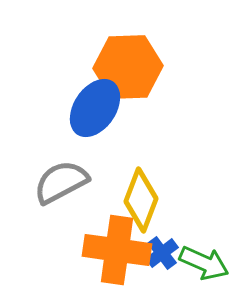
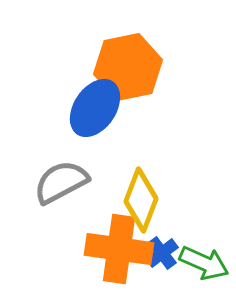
orange hexagon: rotated 10 degrees counterclockwise
orange cross: moved 2 px right, 1 px up
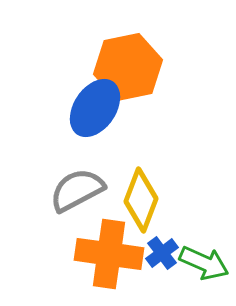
gray semicircle: moved 16 px right, 8 px down
orange cross: moved 10 px left, 5 px down
